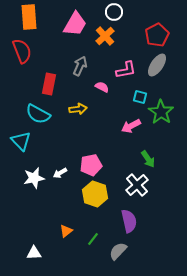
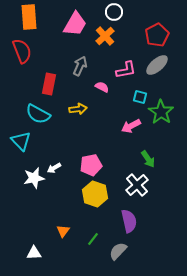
gray ellipse: rotated 15 degrees clockwise
white arrow: moved 6 px left, 5 px up
orange triangle: moved 3 px left; rotated 16 degrees counterclockwise
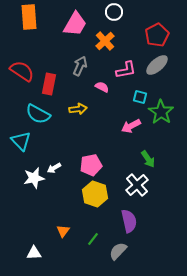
orange cross: moved 5 px down
red semicircle: moved 20 px down; rotated 35 degrees counterclockwise
